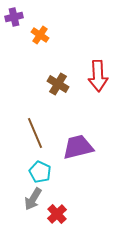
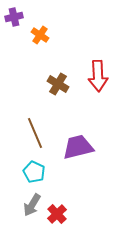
cyan pentagon: moved 6 px left
gray arrow: moved 1 px left, 6 px down
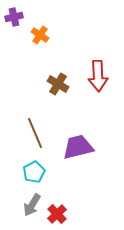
cyan pentagon: rotated 20 degrees clockwise
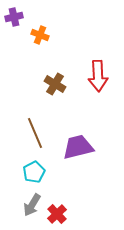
orange cross: rotated 12 degrees counterclockwise
brown cross: moved 3 px left
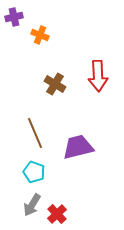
cyan pentagon: rotated 25 degrees counterclockwise
